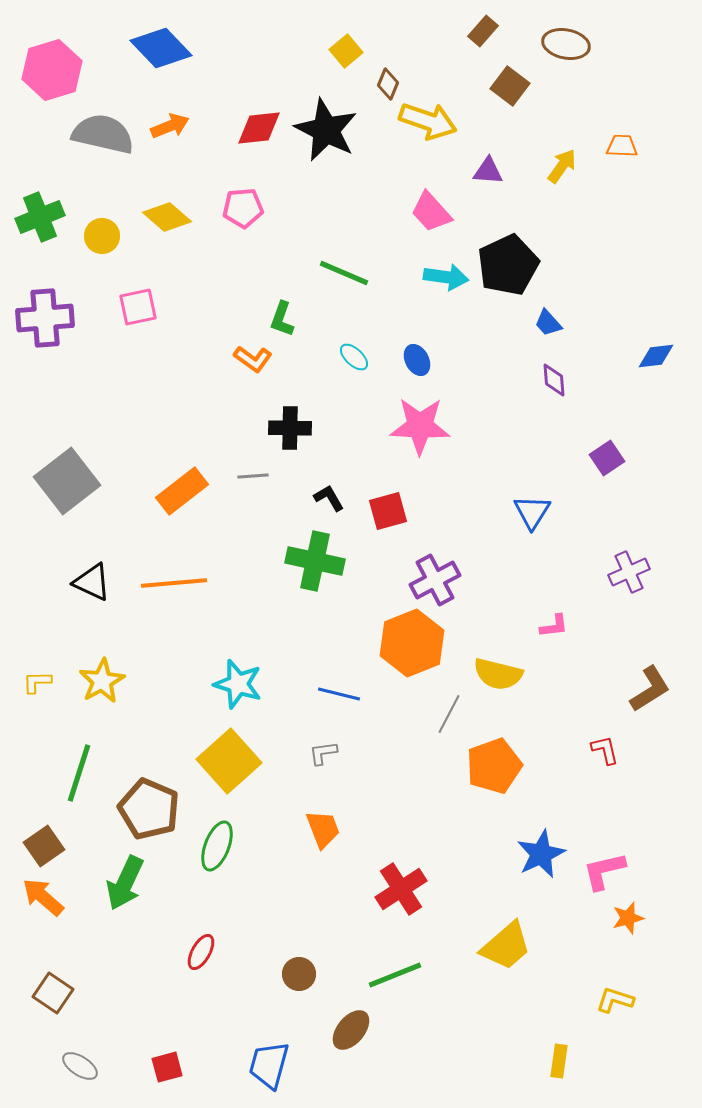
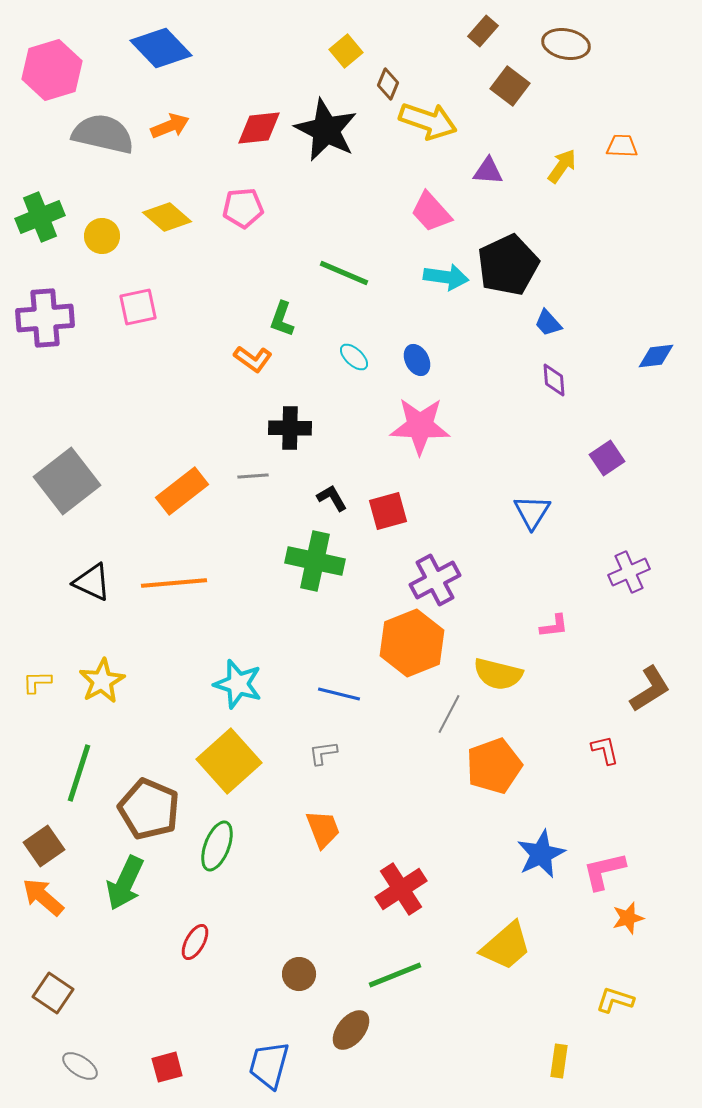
black L-shape at (329, 498): moved 3 px right
red ellipse at (201, 952): moved 6 px left, 10 px up
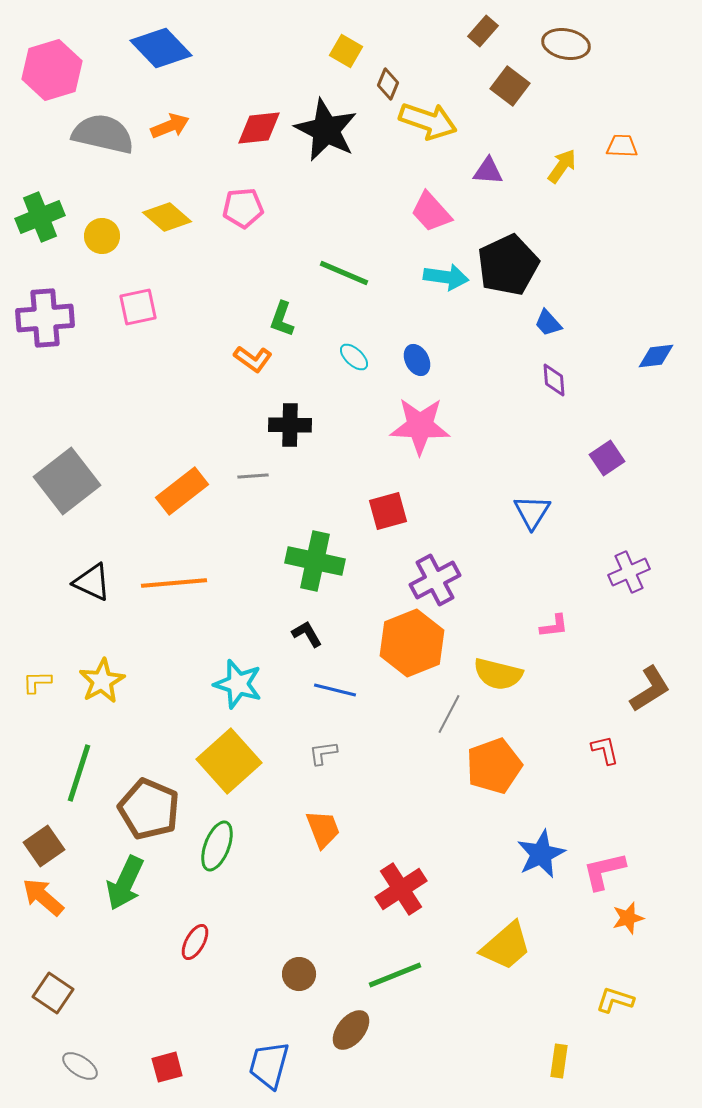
yellow square at (346, 51): rotated 20 degrees counterclockwise
black cross at (290, 428): moved 3 px up
black L-shape at (332, 498): moved 25 px left, 136 px down
blue line at (339, 694): moved 4 px left, 4 px up
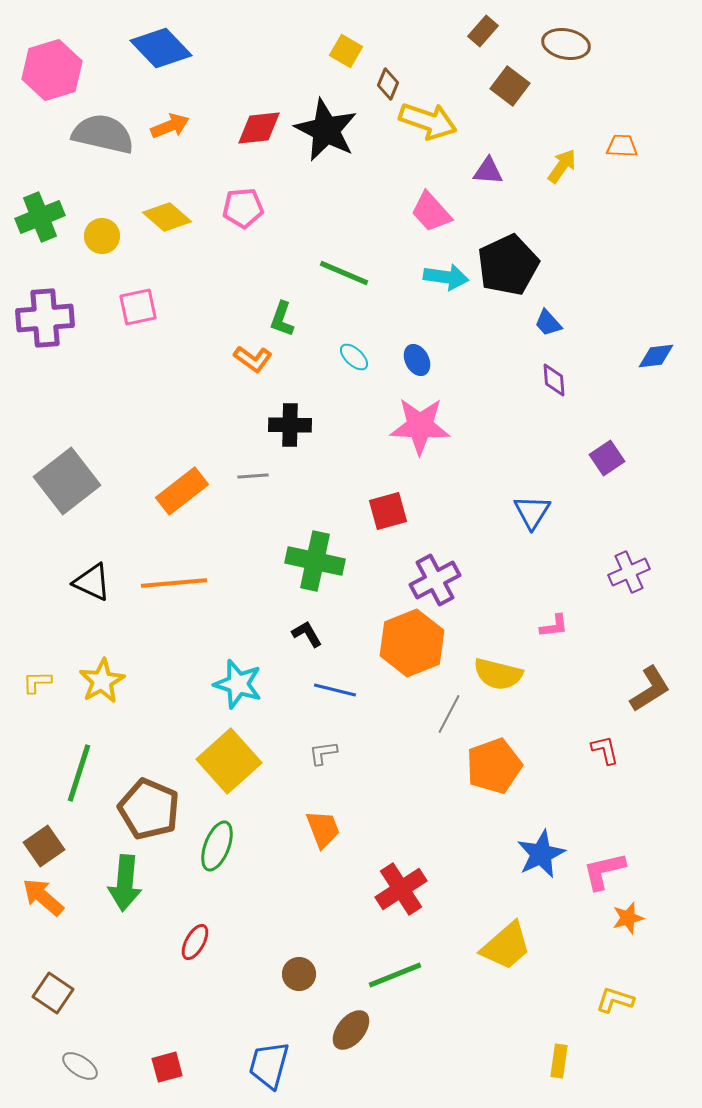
green arrow at (125, 883): rotated 20 degrees counterclockwise
